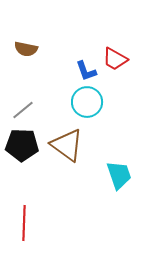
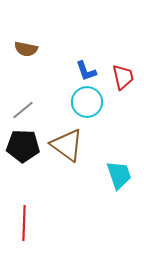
red trapezoid: moved 8 px right, 18 px down; rotated 132 degrees counterclockwise
black pentagon: moved 1 px right, 1 px down
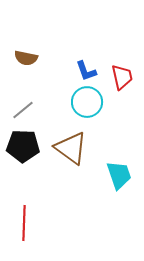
brown semicircle: moved 9 px down
red trapezoid: moved 1 px left
brown triangle: moved 4 px right, 3 px down
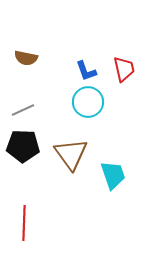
red trapezoid: moved 2 px right, 8 px up
cyan circle: moved 1 px right
gray line: rotated 15 degrees clockwise
brown triangle: moved 6 px down; rotated 18 degrees clockwise
cyan trapezoid: moved 6 px left
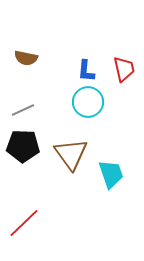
blue L-shape: rotated 25 degrees clockwise
cyan trapezoid: moved 2 px left, 1 px up
red line: rotated 44 degrees clockwise
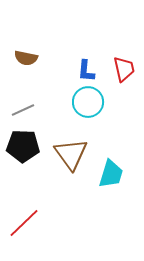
cyan trapezoid: rotated 36 degrees clockwise
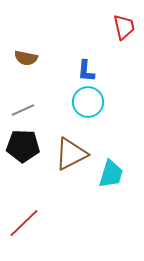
red trapezoid: moved 42 px up
brown triangle: rotated 39 degrees clockwise
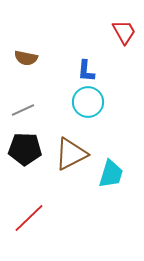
red trapezoid: moved 5 px down; rotated 16 degrees counterclockwise
black pentagon: moved 2 px right, 3 px down
red line: moved 5 px right, 5 px up
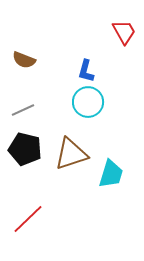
brown semicircle: moved 2 px left, 2 px down; rotated 10 degrees clockwise
blue L-shape: rotated 10 degrees clockwise
black pentagon: rotated 12 degrees clockwise
brown triangle: rotated 9 degrees clockwise
red line: moved 1 px left, 1 px down
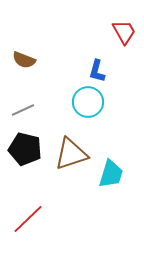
blue L-shape: moved 11 px right
